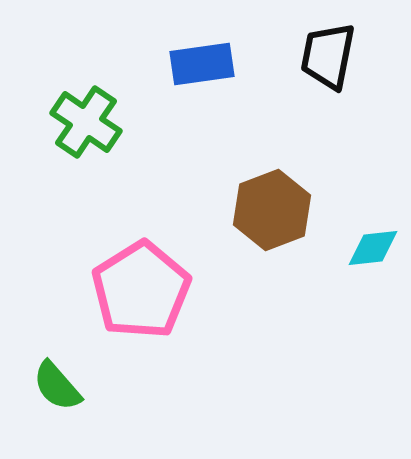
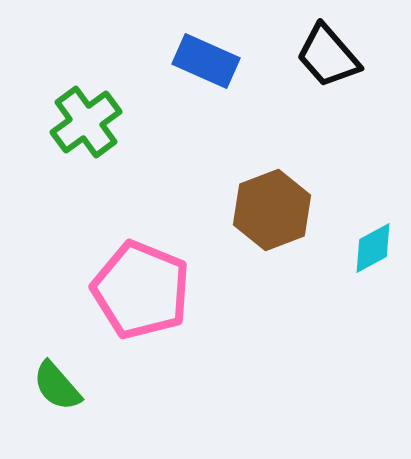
black trapezoid: rotated 52 degrees counterclockwise
blue rectangle: moved 4 px right, 3 px up; rotated 32 degrees clockwise
green cross: rotated 20 degrees clockwise
cyan diamond: rotated 22 degrees counterclockwise
pink pentagon: rotated 18 degrees counterclockwise
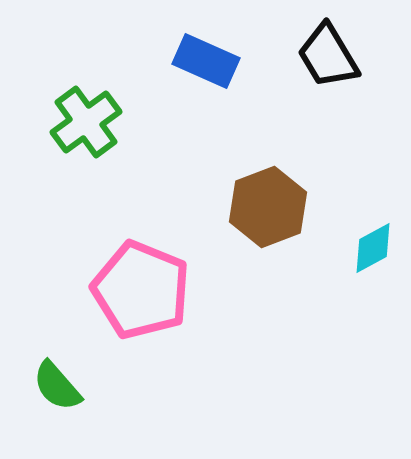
black trapezoid: rotated 10 degrees clockwise
brown hexagon: moved 4 px left, 3 px up
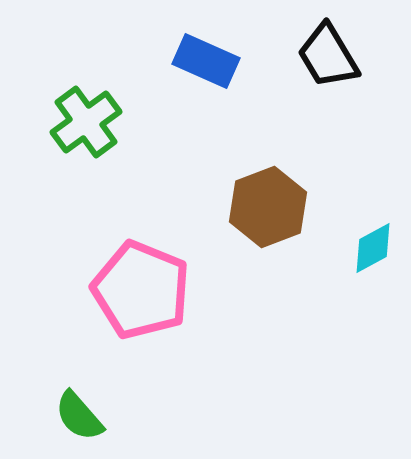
green semicircle: moved 22 px right, 30 px down
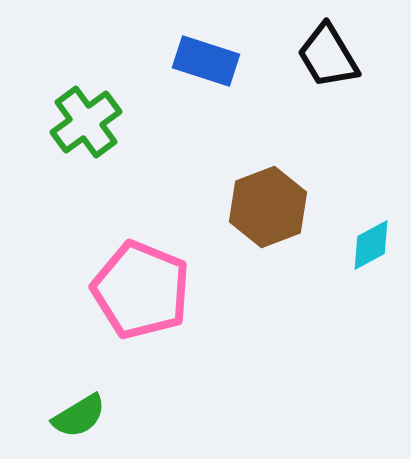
blue rectangle: rotated 6 degrees counterclockwise
cyan diamond: moved 2 px left, 3 px up
green semicircle: rotated 80 degrees counterclockwise
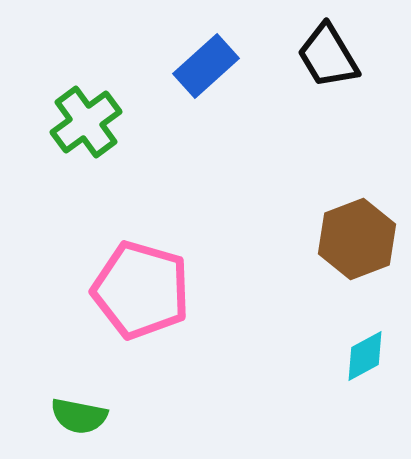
blue rectangle: moved 5 px down; rotated 60 degrees counterclockwise
brown hexagon: moved 89 px right, 32 px down
cyan diamond: moved 6 px left, 111 px down
pink pentagon: rotated 6 degrees counterclockwise
green semicircle: rotated 42 degrees clockwise
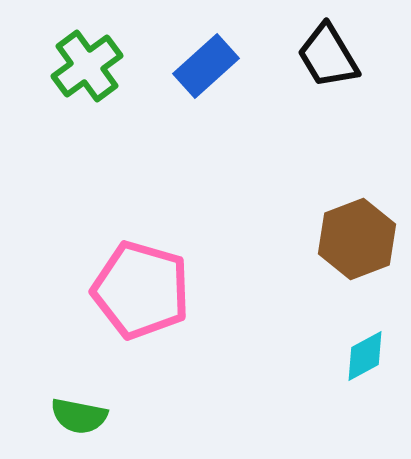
green cross: moved 1 px right, 56 px up
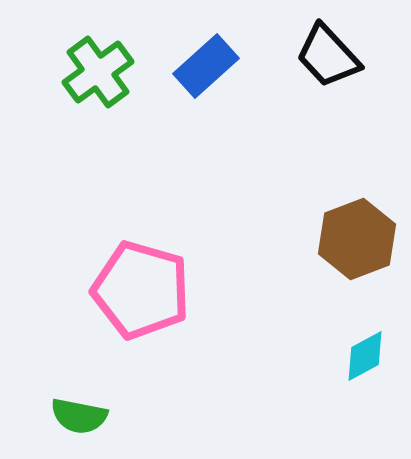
black trapezoid: rotated 12 degrees counterclockwise
green cross: moved 11 px right, 6 px down
